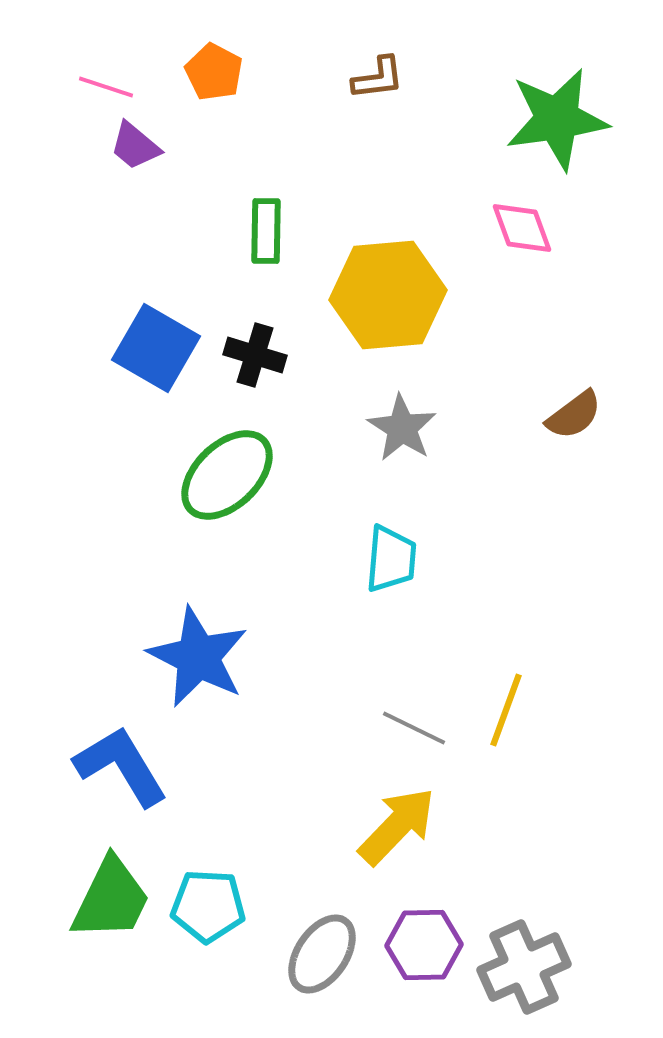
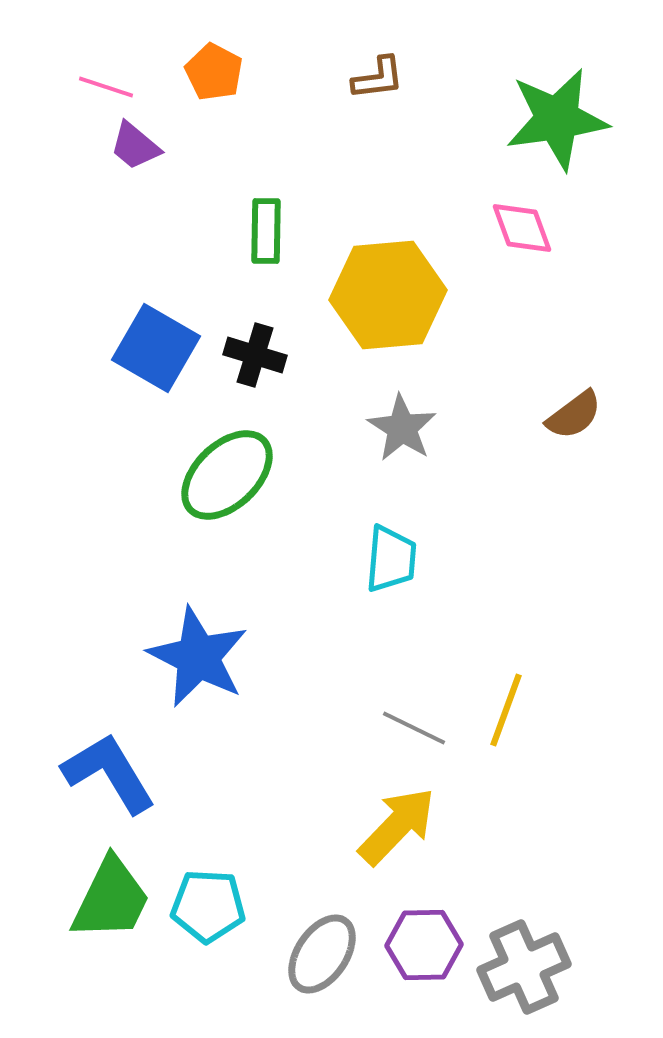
blue L-shape: moved 12 px left, 7 px down
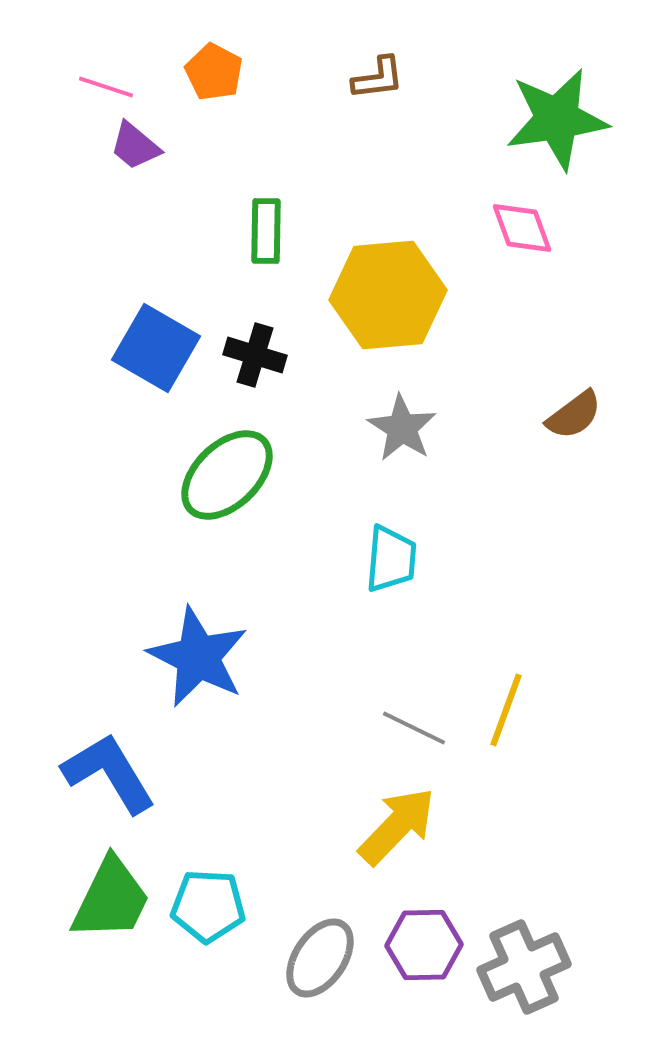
gray ellipse: moved 2 px left, 4 px down
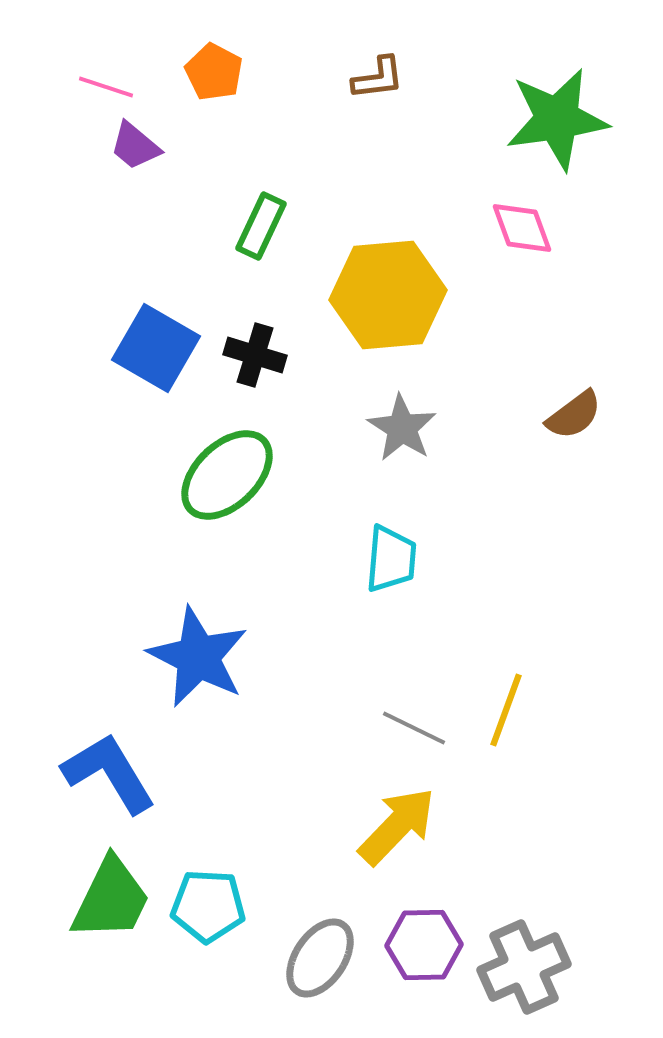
green rectangle: moved 5 px left, 5 px up; rotated 24 degrees clockwise
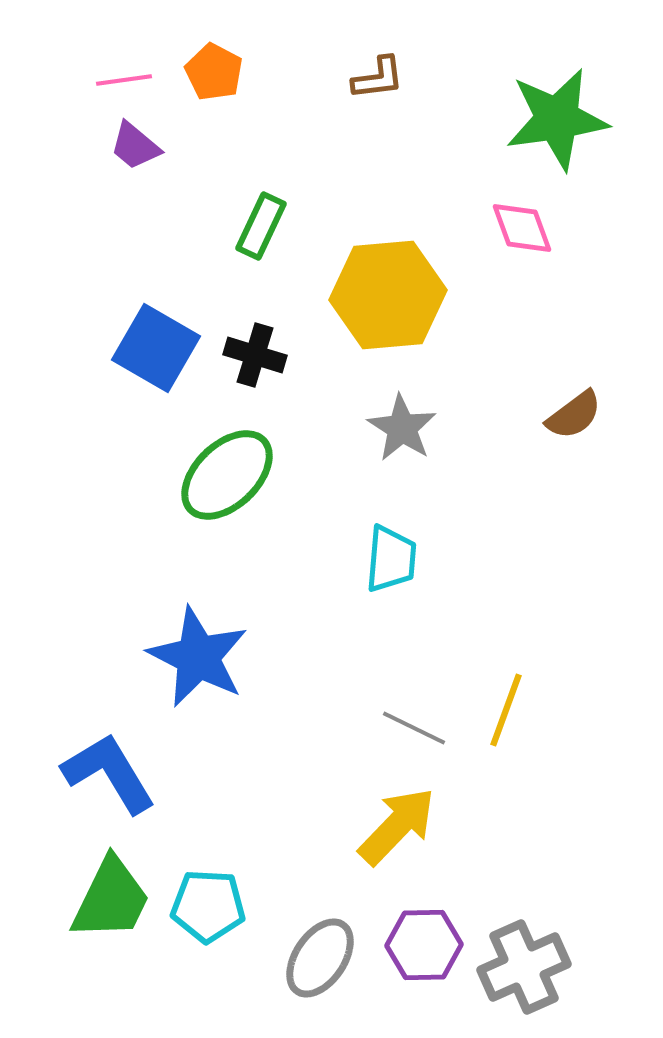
pink line: moved 18 px right, 7 px up; rotated 26 degrees counterclockwise
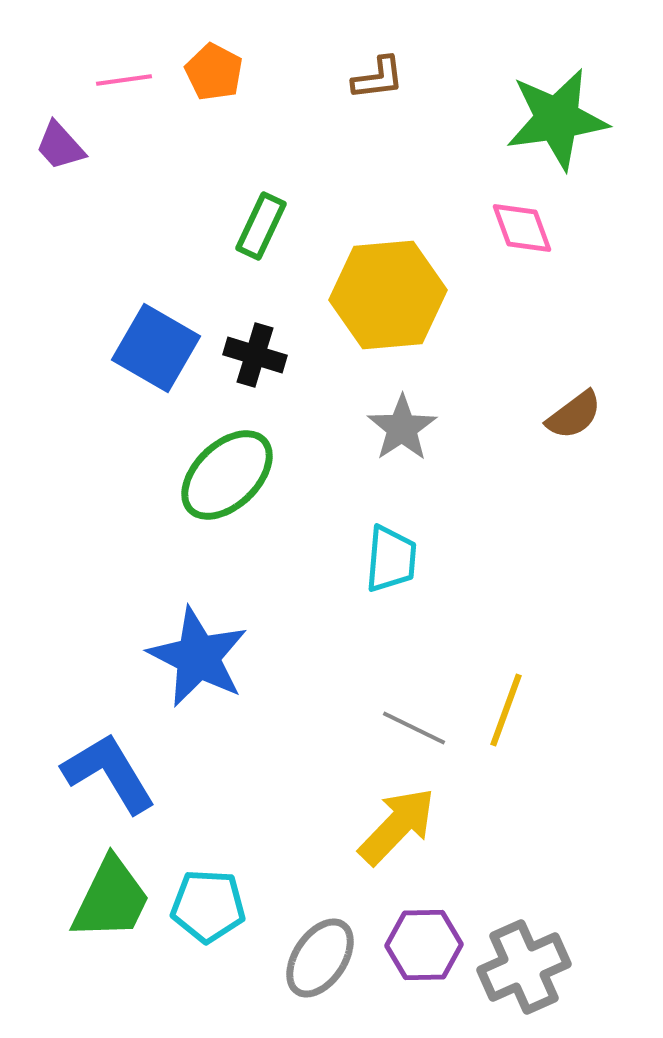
purple trapezoid: moved 75 px left; rotated 8 degrees clockwise
gray star: rotated 6 degrees clockwise
